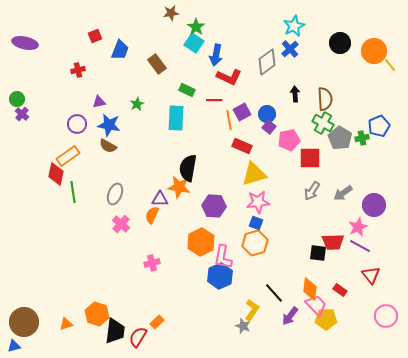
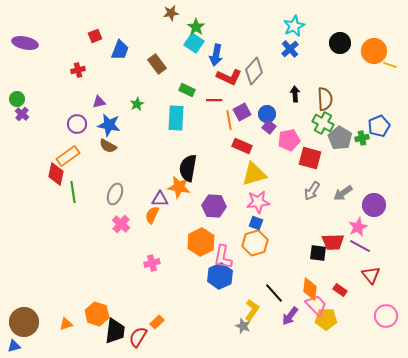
gray diamond at (267, 62): moved 13 px left, 9 px down; rotated 12 degrees counterclockwise
yellow line at (390, 65): rotated 32 degrees counterclockwise
red square at (310, 158): rotated 15 degrees clockwise
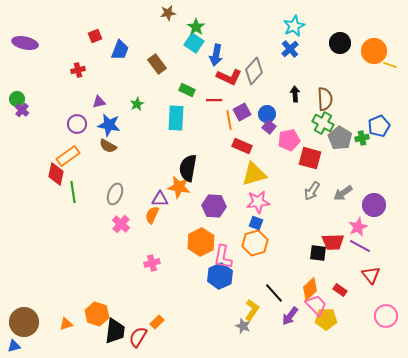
brown star at (171, 13): moved 3 px left
purple cross at (22, 114): moved 4 px up
orange diamond at (310, 289): rotated 40 degrees clockwise
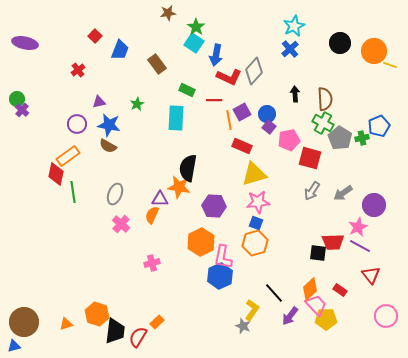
red square at (95, 36): rotated 24 degrees counterclockwise
red cross at (78, 70): rotated 24 degrees counterclockwise
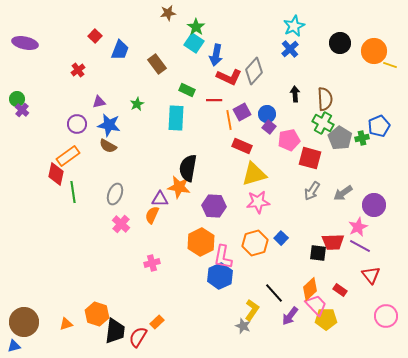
blue square at (256, 223): moved 25 px right, 15 px down; rotated 24 degrees clockwise
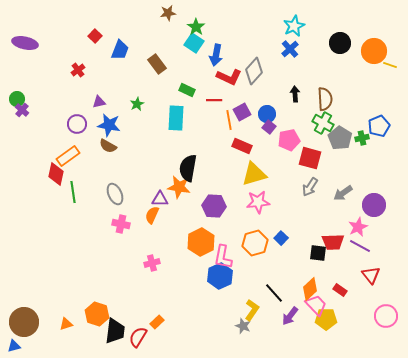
gray arrow at (312, 191): moved 2 px left, 4 px up
gray ellipse at (115, 194): rotated 45 degrees counterclockwise
pink cross at (121, 224): rotated 30 degrees counterclockwise
